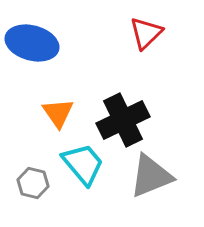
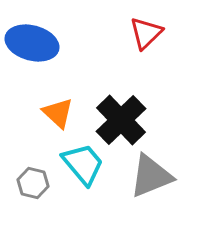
orange triangle: rotated 12 degrees counterclockwise
black cross: moved 2 px left; rotated 18 degrees counterclockwise
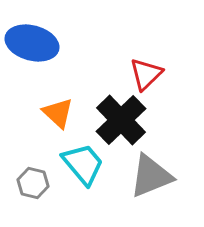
red triangle: moved 41 px down
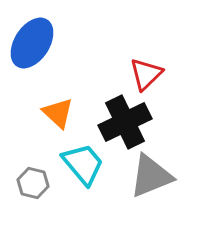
blue ellipse: rotated 72 degrees counterclockwise
black cross: moved 4 px right, 2 px down; rotated 18 degrees clockwise
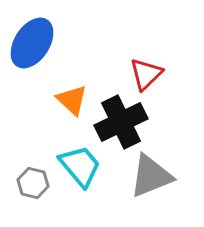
orange triangle: moved 14 px right, 13 px up
black cross: moved 4 px left
cyan trapezoid: moved 3 px left, 2 px down
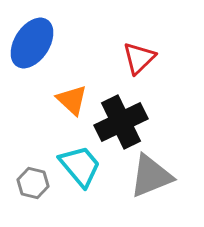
red triangle: moved 7 px left, 16 px up
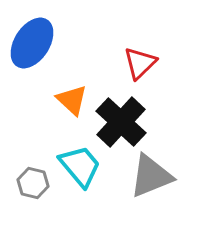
red triangle: moved 1 px right, 5 px down
black cross: rotated 21 degrees counterclockwise
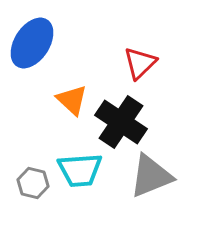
black cross: rotated 9 degrees counterclockwise
cyan trapezoid: moved 4 px down; rotated 126 degrees clockwise
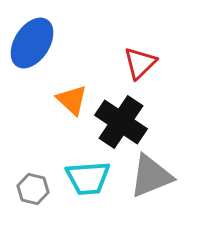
cyan trapezoid: moved 8 px right, 8 px down
gray hexagon: moved 6 px down
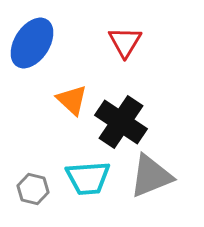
red triangle: moved 15 px left, 21 px up; rotated 15 degrees counterclockwise
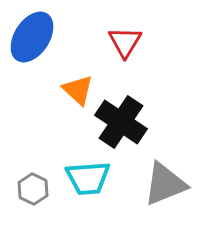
blue ellipse: moved 6 px up
orange triangle: moved 6 px right, 10 px up
gray triangle: moved 14 px right, 8 px down
gray hexagon: rotated 12 degrees clockwise
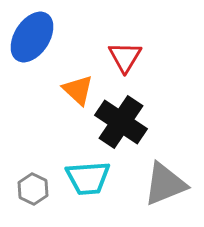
red triangle: moved 15 px down
